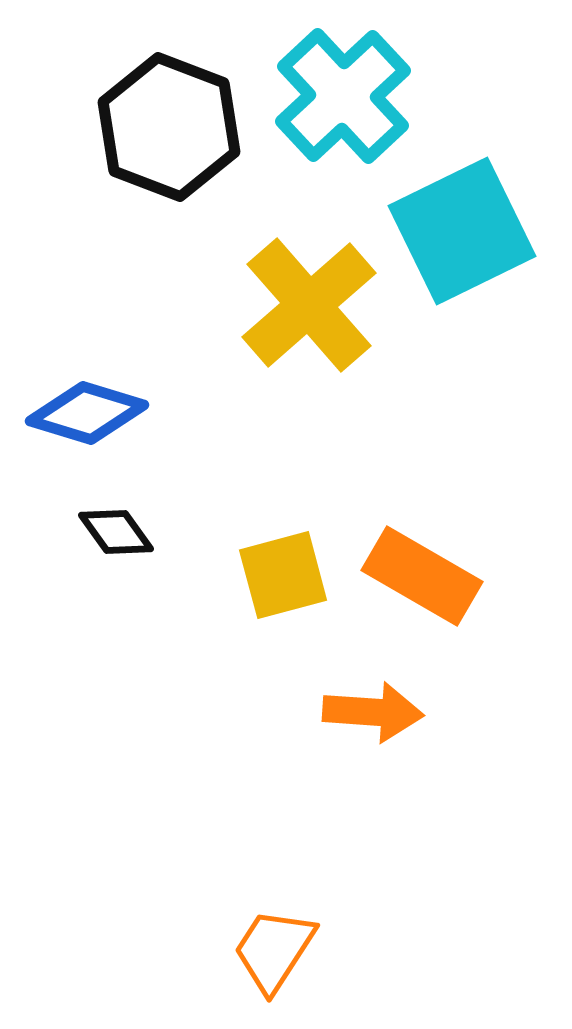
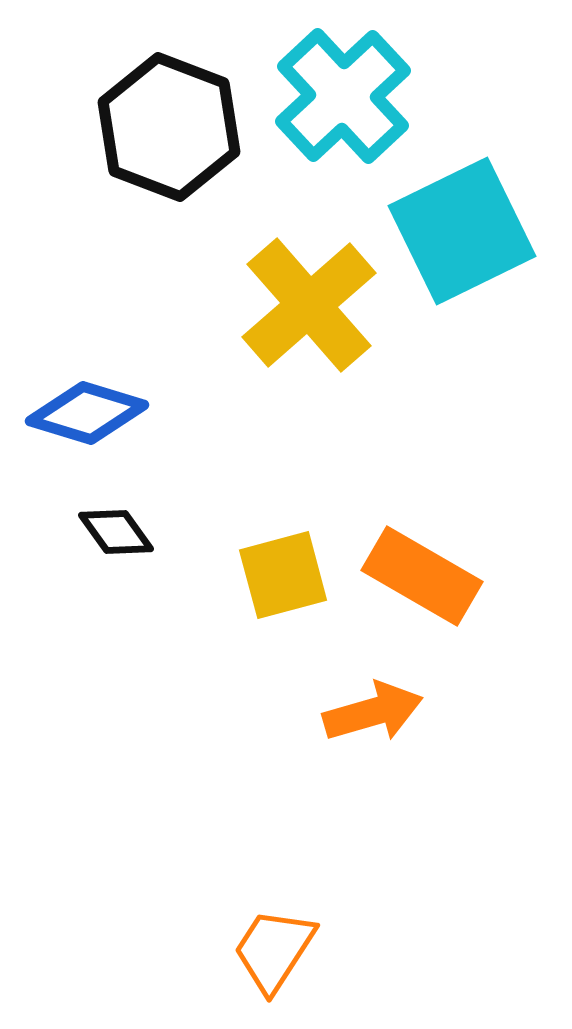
orange arrow: rotated 20 degrees counterclockwise
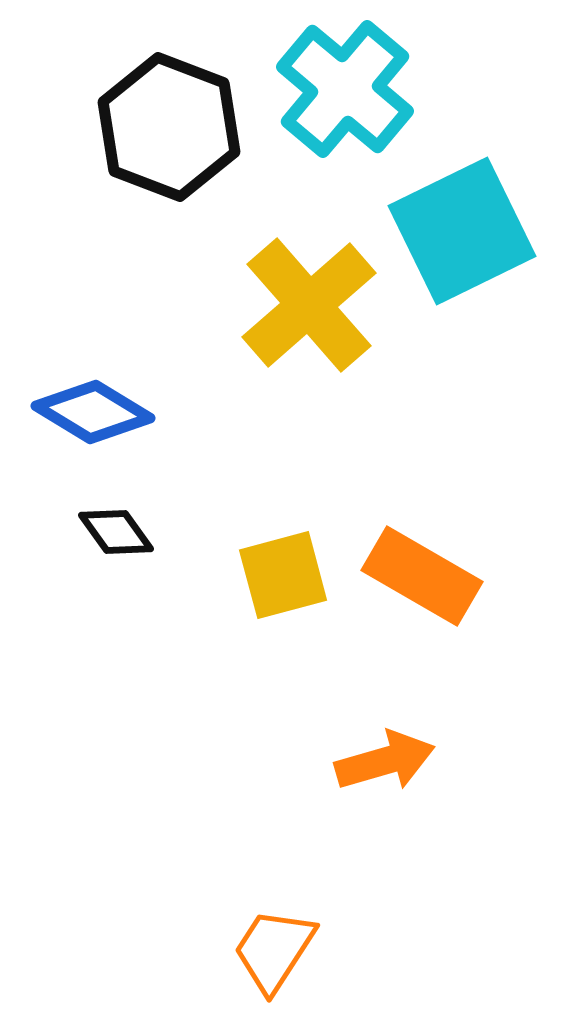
cyan cross: moved 2 px right, 7 px up; rotated 7 degrees counterclockwise
blue diamond: moved 6 px right, 1 px up; rotated 14 degrees clockwise
orange arrow: moved 12 px right, 49 px down
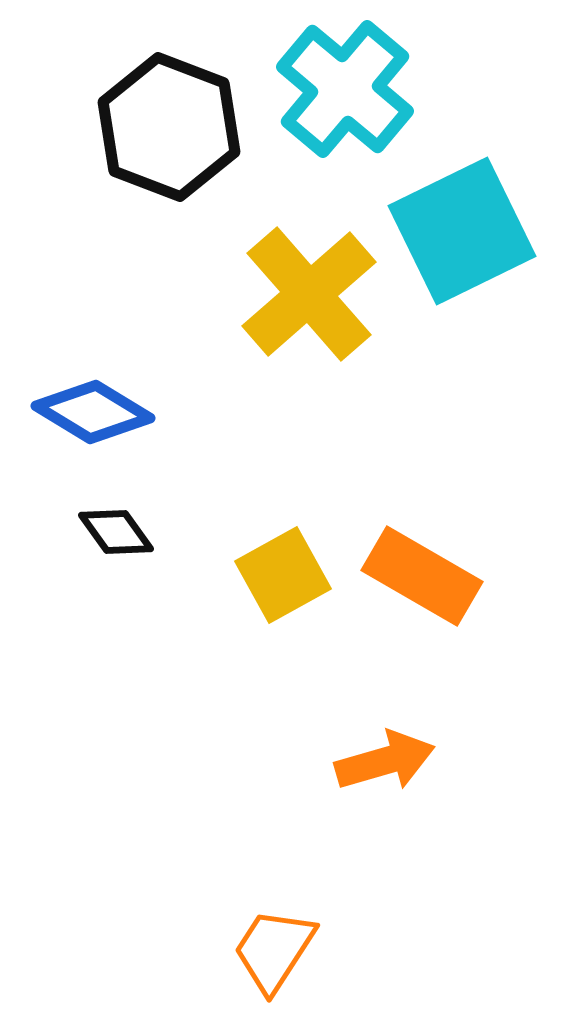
yellow cross: moved 11 px up
yellow square: rotated 14 degrees counterclockwise
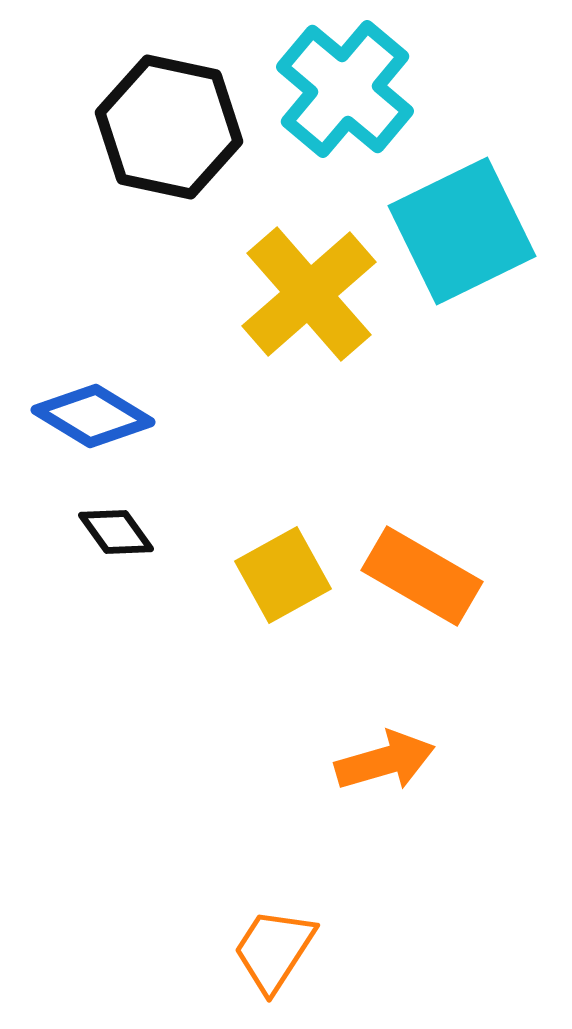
black hexagon: rotated 9 degrees counterclockwise
blue diamond: moved 4 px down
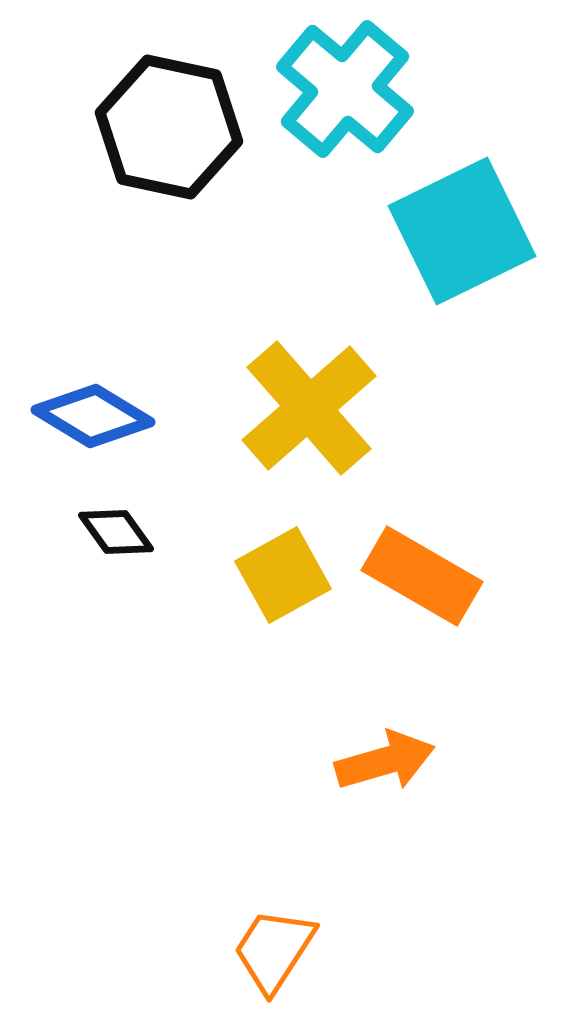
yellow cross: moved 114 px down
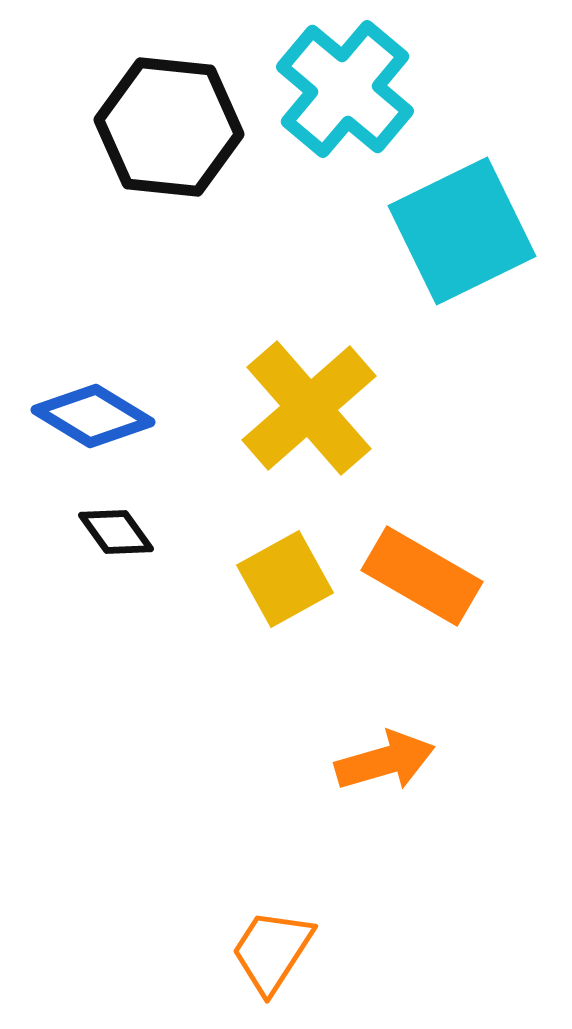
black hexagon: rotated 6 degrees counterclockwise
yellow square: moved 2 px right, 4 px down
orange trapezoid: moved 2 px left, 1 px down
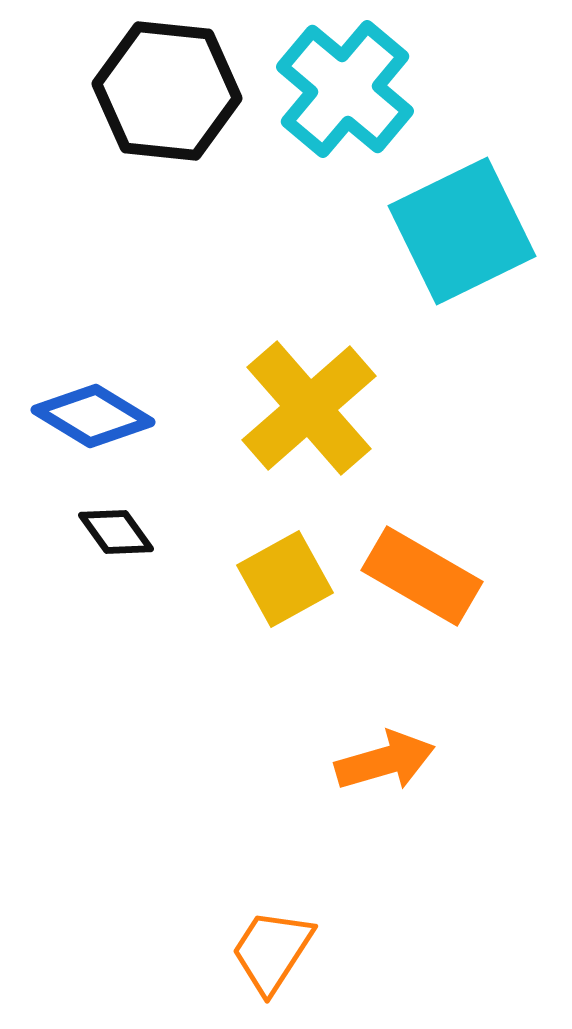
black hexagon: moved 2 px left, 36 px up
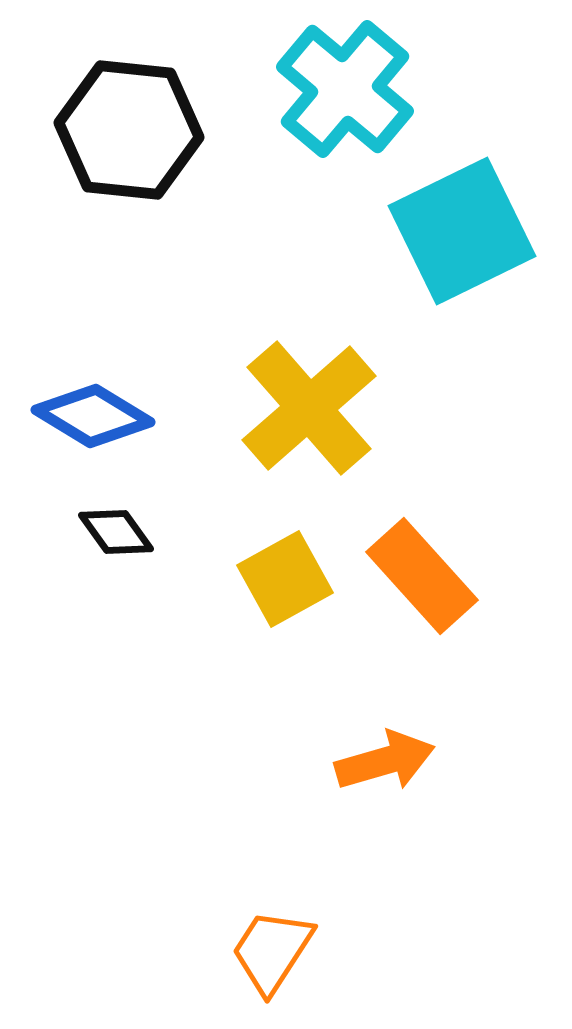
black hexagon: moved 38 px left, 39 px down
orange rectangle: rotated 18 degrees clockwise
